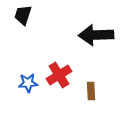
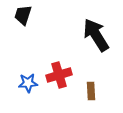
black arrow: rotated 60 degrees clockwise
red cross: rotated 15 degrees clockwise
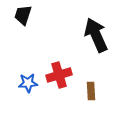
black arrow: rotated 8 degrees clockwise
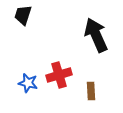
blue star: rotated 18 degrees clockwise
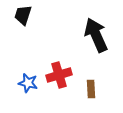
brown rectangle: moved 2 px up
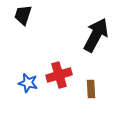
black arrow: rotated 52 degrees clockwise
